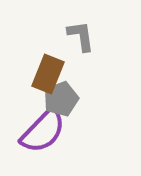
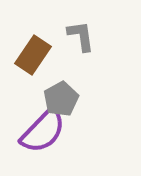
brown rectangle: moved 15 px left, 19 px up; rotated 12 degrees clockwise
gray pentagon: rotated 8 degrees counterclockwise
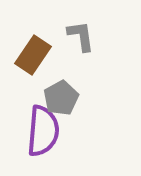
gray pentagon: moved 1 px up
purple semicircle: rotated 39 degrees counterclockwise
